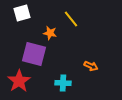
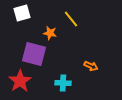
red star: moved 1 px right
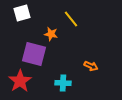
orange star: moved 1 px right, 1 px down
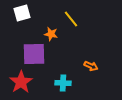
purple square: rotated 15 degrees counterclockwise
red star: moved 1 px right, 1 px down
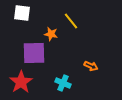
white square: rotated 24 degrees clockwise
yellow line: moved 2 px down
purple square: moved 1 px up
cyan cross: rotated 21 degrees clockwise
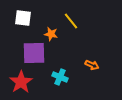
white square: moved 1 px right, 5 px down
orange arrow: moved 1 px right, 1 px up
cyan cross: moved 3 px left, 6 px up
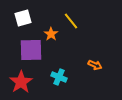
white square: rotated 24 degrees counterclockwise
orange star: rotated 24 degrees clockwise
purple square: moved 3 px left, 3 px up
orange arrow: moved 3 px right
cyan cross: moved 1 px left
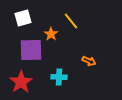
orange arrow: moved 6 px left, 4 px up
cyan cross: rotated 21 degrees counterclockwise
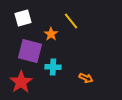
purple square: moved 1 px left, 1 px down; rotated 15 degrees clockwise
orange arrow: moved 3 px left, 17 px down
cyan cross: moved 6 px left, 10 px up
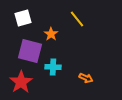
yellow line: moved 6 px right, 2 px up
